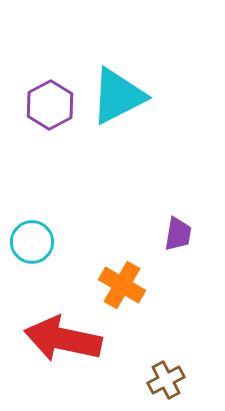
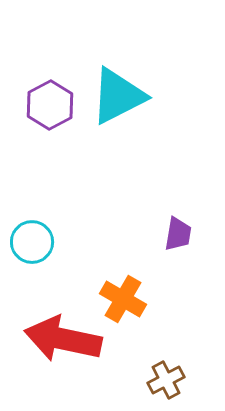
orange cross: moved 1 px right, 14 px down
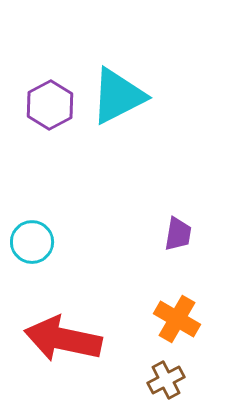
orange cross: moved 54 px right, 20 px down
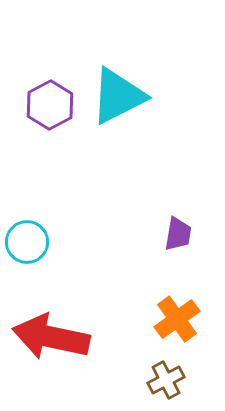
cyan circle: moved 5 px left
orange cross: rotated 24 degrees clockwise
red arrow: moved 12 px left, 2 px up
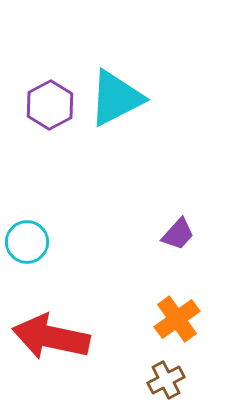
cyan triangle: moved 2 px left, 2 px down
purple trapezoid: rotated 33 degrees clockwise
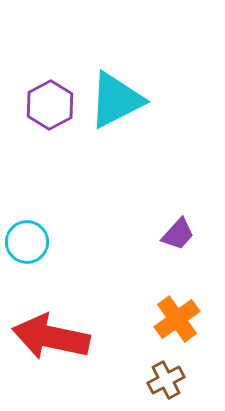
cyan triangle: moved 2 px down
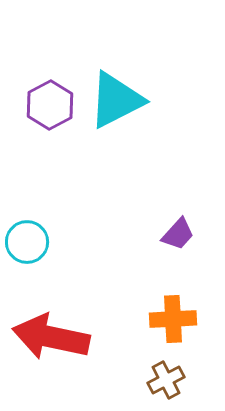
orange cross: moved 4 px left; rotated 33 degrees clockwise
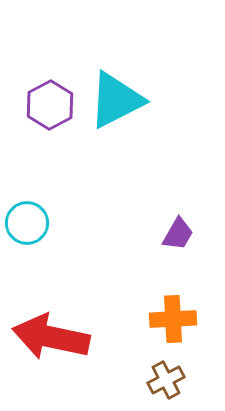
purple trapezoid: rotated 12 degrees counterclockwise
cyan circle: moved 19 px up
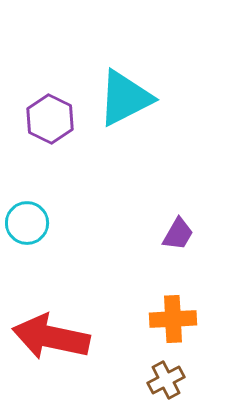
cyan triangle: moved 9 px right, 2 px up
purple hexagon: moved 14 px down; rotated 6 degrees counterclockwise
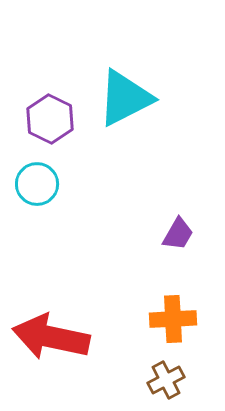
cyan circle: moved 10 px right, 39 px up
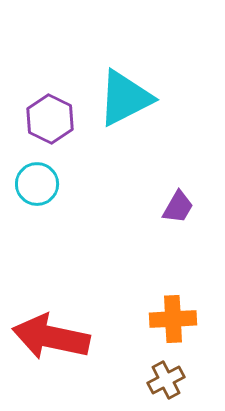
purple trapezoid: moved 27 px up
